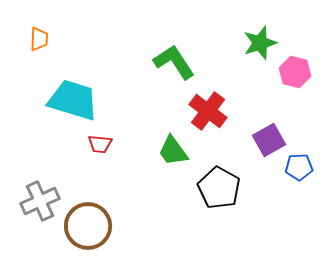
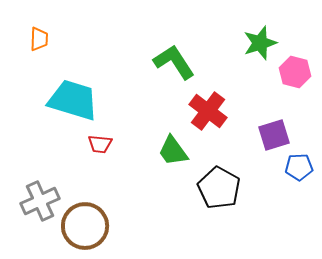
purple square: moved 5 px right, 5 px up; rotated 12 degrees clockwise
brown circle: moved 3 px left
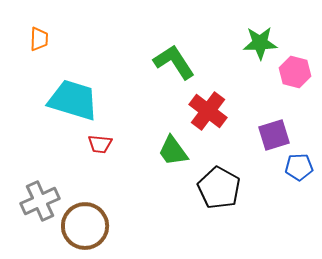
green star: rotated 16 degrees clockwise
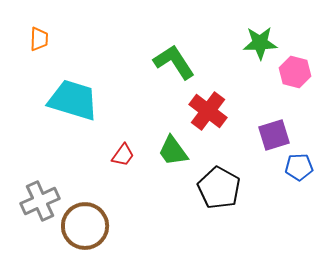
red trapezoid: moved 23 px right, 11 px down; rotated 60 degrees counterclockwise
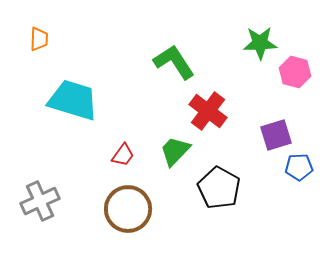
purple square: moved 2 px right
green trapezoid: moved 2 px right; rotated 80 degrees clockwise
brown circle: moved 43 px right, 17 px up
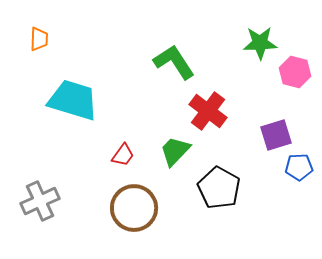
brown circle: moved 6 px right, 1 px up
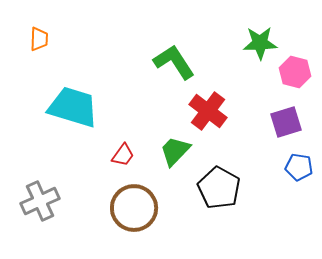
cyan trapezoid: moved 7 px down
purple square: moved 10 px right, 13 px up
blue pentagon: rotated 12 degrees clockwise
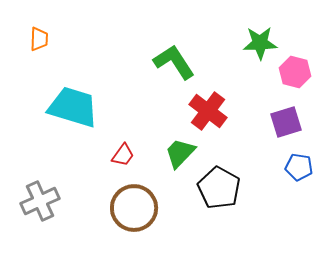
green trapezoid: moved 5 px right, 2 px down
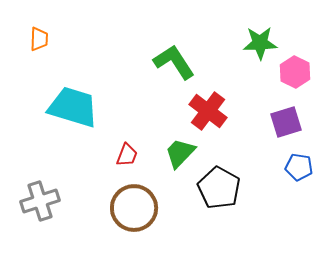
pink hexagon: rotated 12 degrees clockwise
red trapezoid: moved 4 px right; rotated 15 degrees counterclockwise
gray cross: rotated 6 degrees clockwise
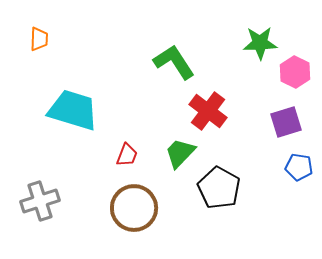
cyan trapezoid: moved 3 px down
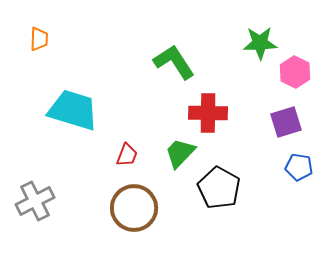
red cross: moved 2 px down; rotated 36 degrees counterclockwise
gray cross: moved 5 px left; rotated 9 degrees counterclockwise
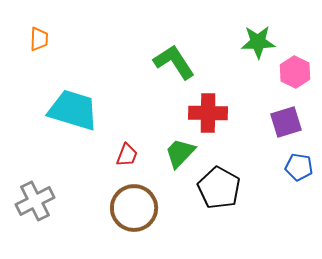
green star: moved 2 px left, 1 px up
